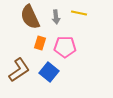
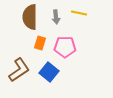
brown semicircle: rotated 25 degrees clockwise
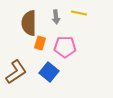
brown semicircle: moved 1 px left, 6 px down
brown L-shape: moved 3 px left, 2 px down
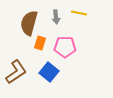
brown semicircle: rotated 15 degrees clockwise
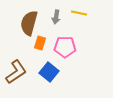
gray arrow: rotated 16 degrees clockwise
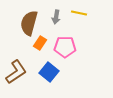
orange rectangle: rotated 16 degrees clockwise
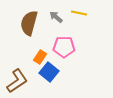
gray arrow: rotated 120 degrees clockwise
orange rectangle: moved 14 px down
pink pentagon: moved 1 px left
brown L-shape: moved 1 px right, 9 px down
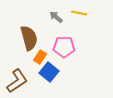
brown semicircle: moved 15 px down; rotated 150 degrees clockwise
